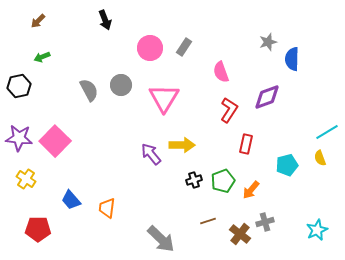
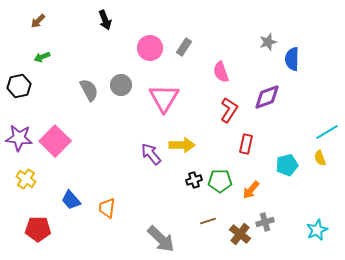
green pentagon: moved 3 px left; rotated 20 degrees clockwise
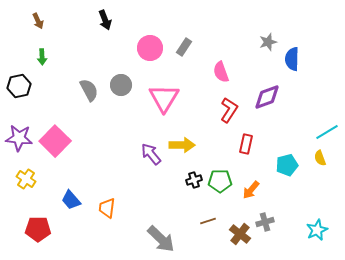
brown arrow: rotated 70 degrees counterclockwise
green arrow: rotated 70 degrees counterclockwise
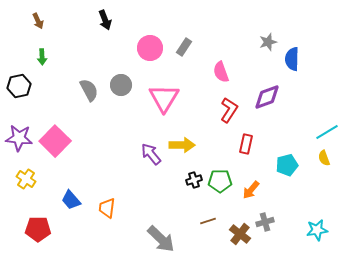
yellow semicircle: moved 4 px right
cyan star: rotated 15 degrees clockwise
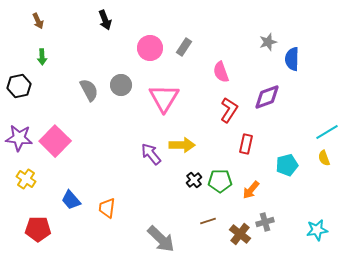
black cross: rotated 21 degrees counterclockwise
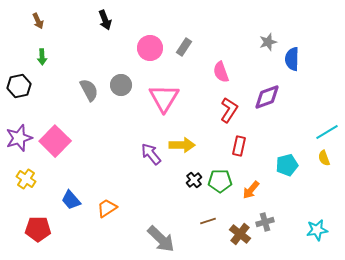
purple star: rotated 24 degrees counterclockwise
red rectangle: moved 7 px left, 2 px down
orange trapezoid: rotated 50 degrees clockwise
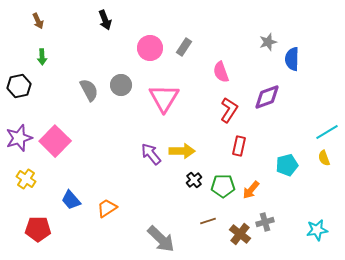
yellow arrow: moved 6 px down
green pentagon: moved 3 px right, 5 px down
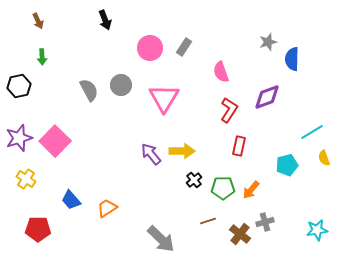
cyan line: moved 15 px left
green pentagon: moved 2 px down
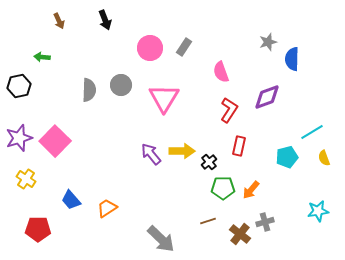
brown arrow: moved 21 px right
green arrow: rotated 98 degrees clockwise
gray semicircle: rotated 30 degrees clockwise
cyan pentagon: moved 8 px up
black cross: moved 15 px right, 18 px up
cyan star: moved 1 px right, 19 px up
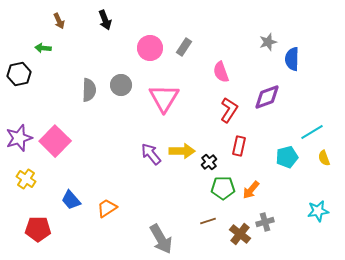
green arrow: moved 1 px right, 9 px up
black hexagon: moved 12 px up
gray arrow: rotated 16 degrees clockwise
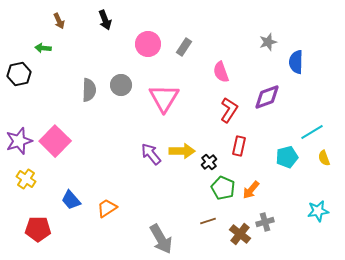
pink circle: moved 2 px left, 4 px up
blue semicircle: moved 4 px right, 3 px down
purple star: moved 3 px down
green pentagon: rotated 25 degrees clockwise
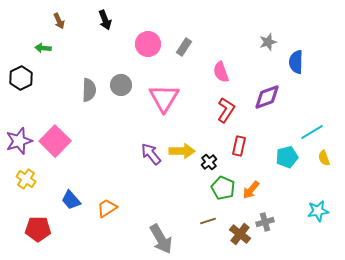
black hexagon: moved 2 px right, 4 px down; rotated 15 degrees counterclockwise
red L-shape: moved 3 px left
